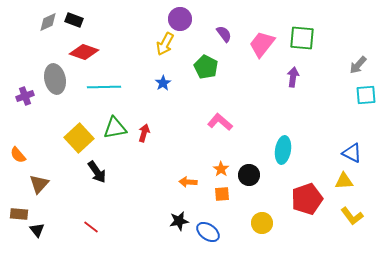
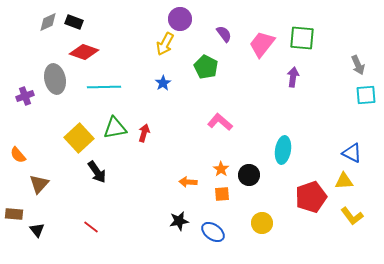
black rectangle: moved 2 px down
gray arrow: rotated 66 degrees counterclockwise
red pentagon: moved 4 px right, 2 px up
brown rectangle: moved 5 px left
blue ellipse: moved 5 px right
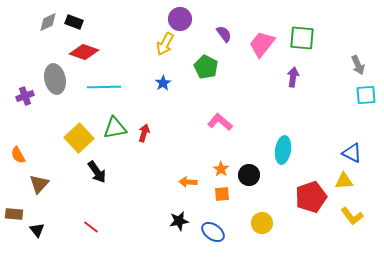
orange semicircle: rotated 12 degrees clockwise
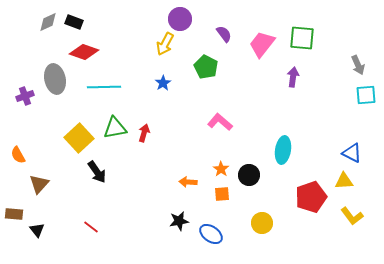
blue ellipse: moved 2 px left, 2 px down
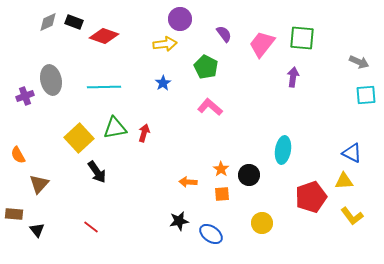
yellow arrow: rotated 125 degrees counterclockwise
red diamond: moved 20 px right, 16 px up
gray arrow: moved 1 px right, 3 px up; rotated 42 degrees counterclockwise
gray ellipse: moved 4 px left, 1 px down
pink L-shape: moved 10 px left, 15 px up
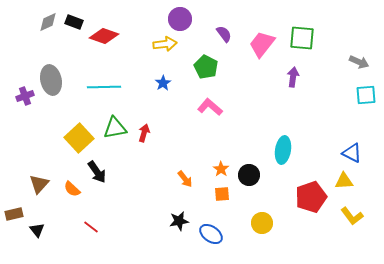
orange semicircle: moved 54 px right, 34 px down; rotated 18 degrees counterclockwise
orange arrow: moved 3 px left, 3 px up; rotated 132 degrees counterclockwise
brown rectangle: rotated 18 degrees counterclockwise
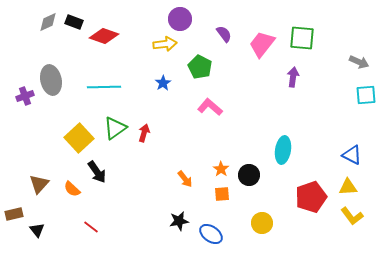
green pentagon: moved 6 px left
green triangle: rotated 25 degrees counterclockwise
blue triangle: moved 2 px down
yellow triangle: moved 4 px right, 6 px down
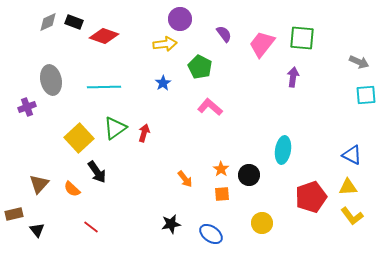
purple cross: moved 2 px right, 11 px down
black star: moved 8 px left, 3 px down
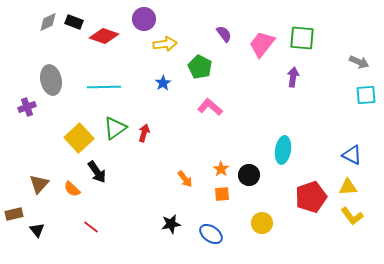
purple circle: moved 36 px left
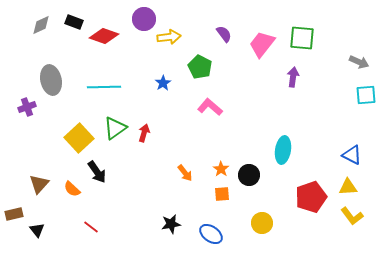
gray diamond: moved 7 px left, 3 px down
yellow arrow: moved 4 px right, 7 px up
orange arrow: moved 6 px up
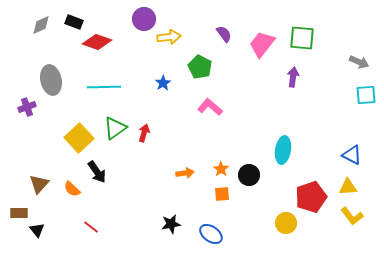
red diamond: moved 7 px left, 6 px down
orange arrow: rotated 60 degrees counterclockwise
brown rectangle: moved 5 px right, 1 px up; rotated 12 degrees clockwise
yellow circle: moved 24 px right
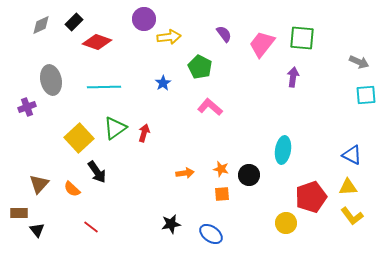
black rectangle: rotated 66 degrees counterclockwise
orange star: rotated 21 degrees counterclockwise
